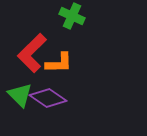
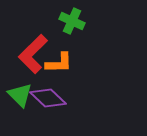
green cross: moved 5 px down
red L-shape: moved 1 px right, 1 px down
purple diamond: rotated 9 degrees clockwise
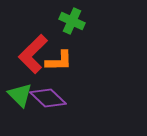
orange L-shape: moved 2 px up
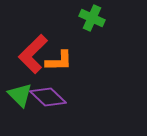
green cross: moved 20 px right, 3 px up
purple diamond: moved 1 px up
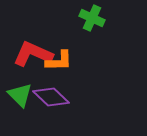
red L-shape: rotated 69 degrees clockwise
purple diamond: moved 3 px right
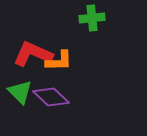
green cross: rotated 30 degrees counterclockwise
green triangle: moved 3 px up
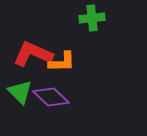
orange L-shape: moved 3 px right, 1 px down
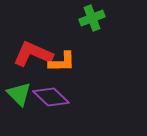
green cross: rotated 15 degrees counterclockwise
green triangle: moved 1 px left, 2 px down
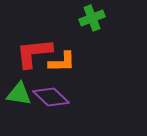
red L-shape: moved 1 px right, 1 px up; rotated 30 degrees counterclockwise
green triangle: rotated 36 degrees counterclockwise
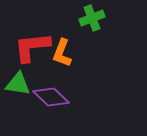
red L-shape: moved 2 px left, 6 px up
orange L-shape: moved 9 px up; rotated 112 degrees clockwise
green triangle: moved 1 px left, 10 px up
